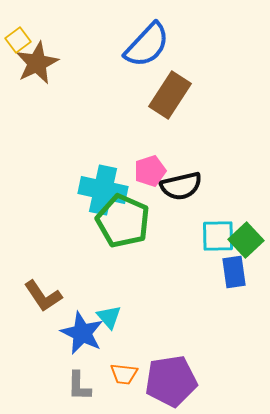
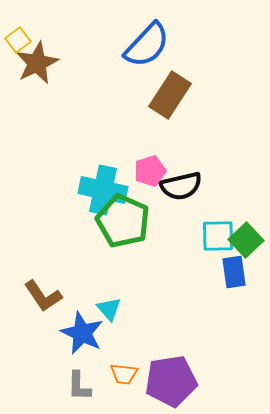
cyan triangle: moved 8 px up
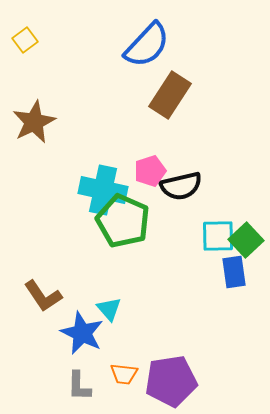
yellow square: moved 7 px right
brown star: moved 3 px left, 59 px down
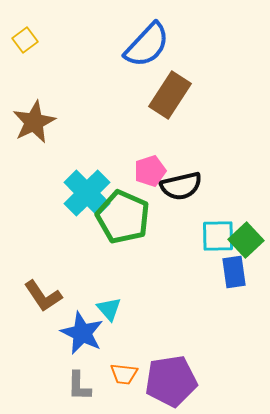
cyan cross: moved 16 px left, 3 px down; rotated 33 degrees clockwise
green pentagon: moved 4 px up
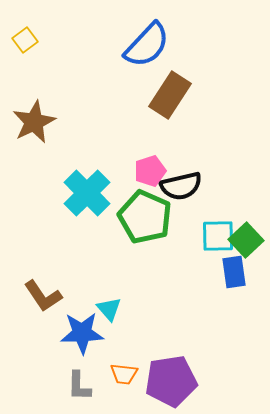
green pentagon: moved 22 px right
blue star: rotated 27 degrees counterclockwise
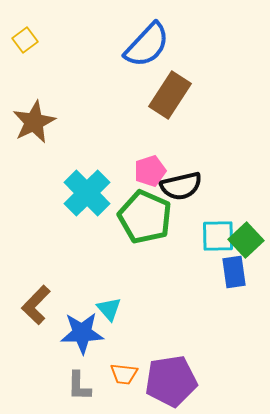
brown L-shape: moved 7 px left, 9 px down; rotated 78 degrees clockwise
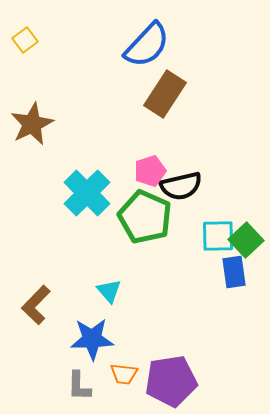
brown rectangle: moved 5 px left, 1 px up
brown star: moved 2 px left, 2 px down
cyan triangle: moved 18 px up
blue star: moved 10 px right, 6 px down
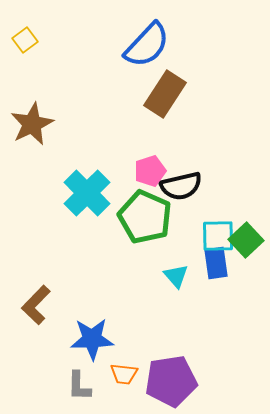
blue rectangle: moved 18 px left, 9 px up
cyan triangle: moved 67 px right, 15 px up
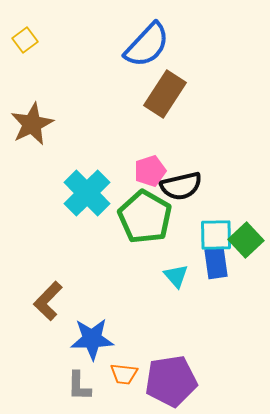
green pentagon: rotated 6 degrees clockwise
cyan square: moved 2 px left, 1 px up
brown L-shape: moved 12 px right, 4 px up
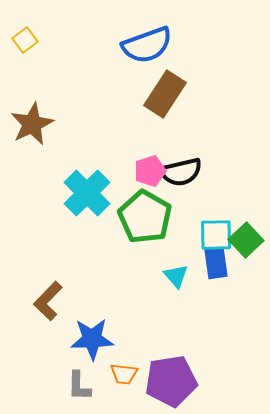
blue semicircle: rotated 27 degrees clockwise
black semicircle: moved 14 px up
